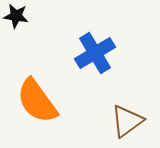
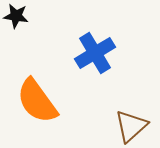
brown triangle: moved 4 px right, 5 px down; rotated 6 degrees counterclockwise
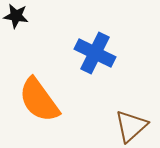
blue cross: rotated 33 degrees counterclockwise
orange semicircle: moved 2 px right, 1 px up
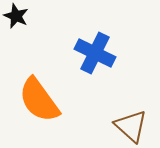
black star: rotated 15 degrees clockwise
brown triangle: rotated 36 degrees counterclockwise
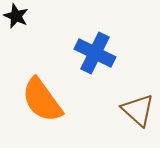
orange semicircle: moved 3 px right
brown triangle: moved 7 px right, 16 px up
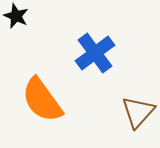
blue cross: rotated 27 degrees clockwise
brown triangle: moved 2 px down; rotated 30 degrees clockwise
